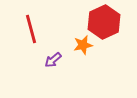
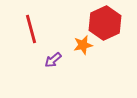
red hexagon: moved 1 px right, 1 px down
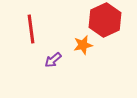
red hexagon: moved 3 px up
red line: rotated 8 degrees clockwise
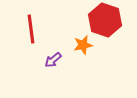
red hexagon: rotated 16 degrees counterclockwise
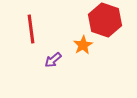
orange star: rotated 18 degrees counterclockwise
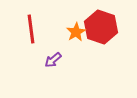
red hexagon: moved 4 px left, 7 px down
orange star: moved 7 px left, 13 px up
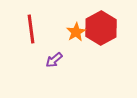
red hexagon: moved 1 px down; rotated 12 degrees clockwise
purple arrow: moved 1 px right
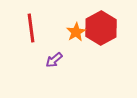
red line: moved 1 px up
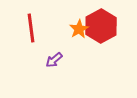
red hexagon: moved 2 px up
orange star: moved 3 px right, 3 px up
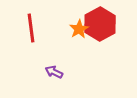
red hexagon: moved 1 px left, 2 px up
purple arrow: moved 12 px down; rotated 66 degrees clockwise
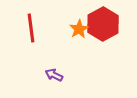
red hexagon: moved 3 px right
purple arrow: moved 3 px down
